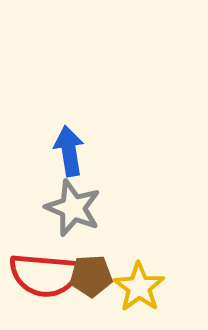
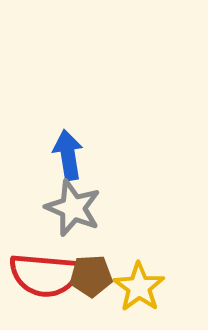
blue arrow: moved 1 px left, 4 px down
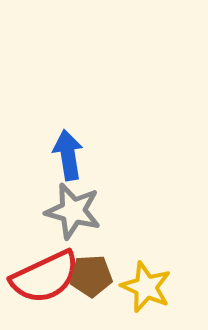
gray star: moved 3 px down; rotated 8 degrees counterclockwise
red semicircle: moved 2 px down; rotated 30 degrees counterclockwise
yellow star: moved 7 px right; rotated 12 degrees counterclockwise
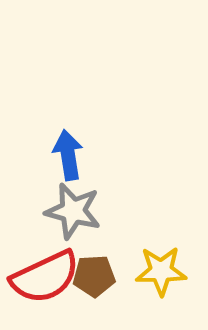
brown pentagon: moved 3 px right
yellow star: moved 15 px right, 16 px up; rotated 24 degrees counterclockwise
